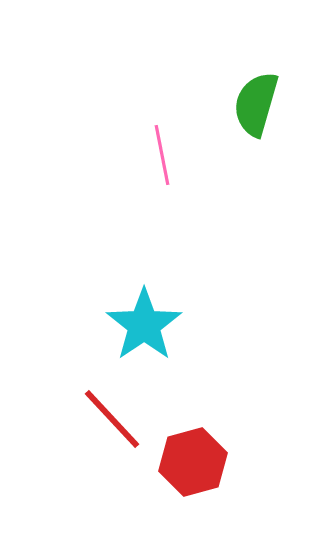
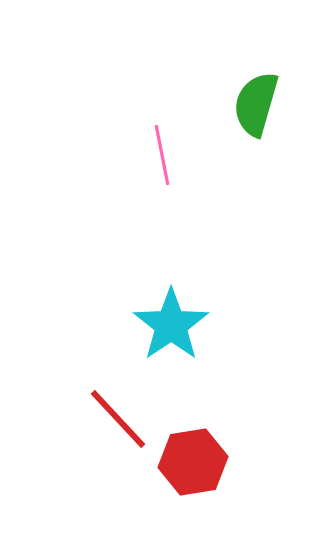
cyan star: moved 27 px right
red line: moved 6 px right
red hexagon: rotated 6 degrees clockwise
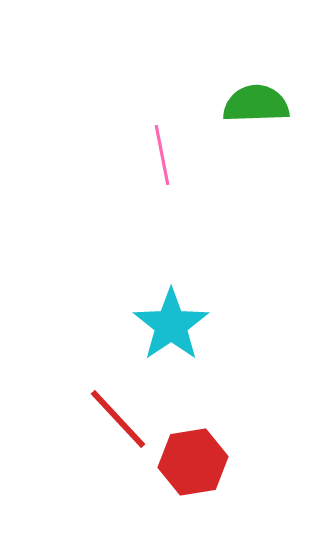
green semicircle: rotated 72 degrees clockwise
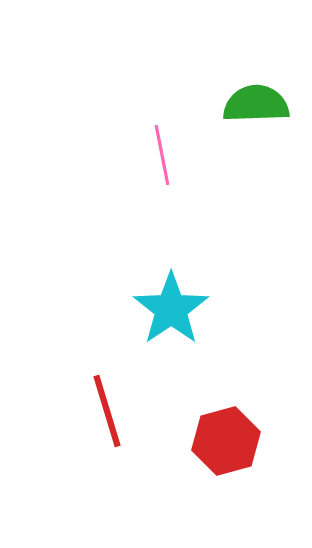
cyan star: moved 16 px up
red line: moved 11 px left, 8 px up; rotated 26 degrees clockwise
red hexagon: moved 33 px right, 21 px up; rotated 6 degrees counterclockwise
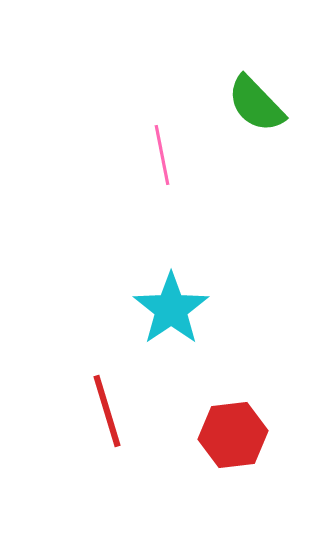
green semicircle: rotated 132 degrees counterclockwise
red hexagon: moved 7 px right, 6 px up; rotated 8 degrees clockwise
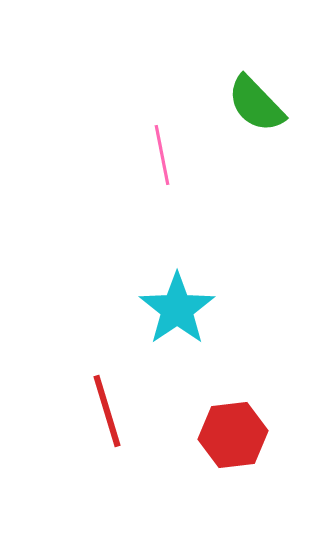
cyan star: moved 6 px right
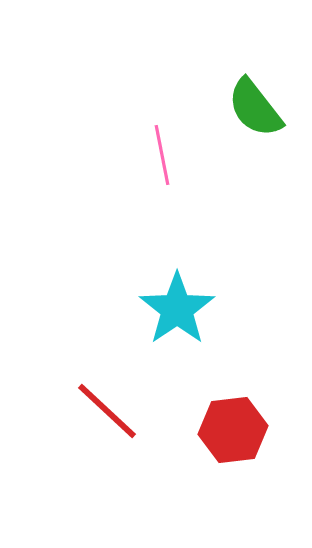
green semicircle: moved 1 px left, 4 px down; rotated 6 degrees clockwise
red line: rotated 30 degrees counterclockwise
red hexagon: moved 5 px up
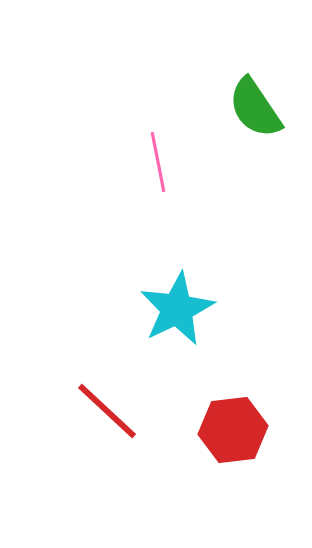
green semicircle: rotated 4 degrees clockwise
pink line: moved 4 px left, 7 px down
cyan star: rotated 8 degrees clockwise
